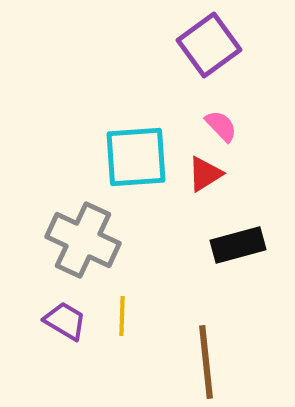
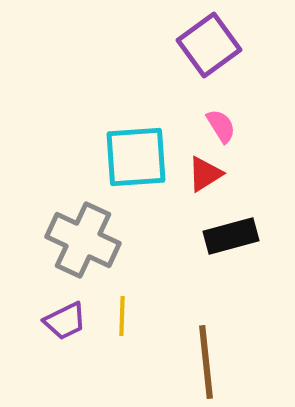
pink semicircle: rotated 12 degrees clockwise
black rectangle: moved 7 px left, 9 px up
purple trapezoid: rotated 123 degrees clockwise
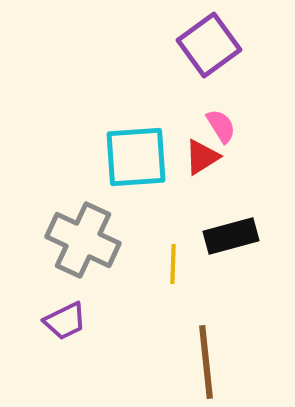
red triangle: moved 3 px left, 17 px up
yellow line: moved 51 px right, 52 px up
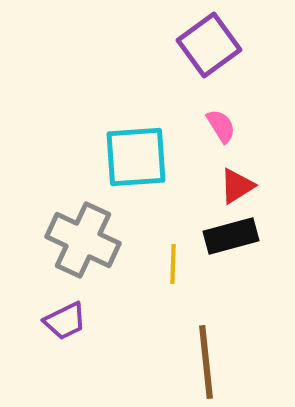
red triangle: moved 35 px right, 29 px down
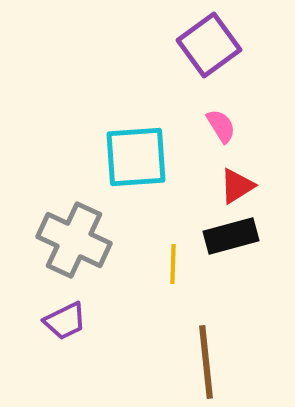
gray cross: moved 9 px left
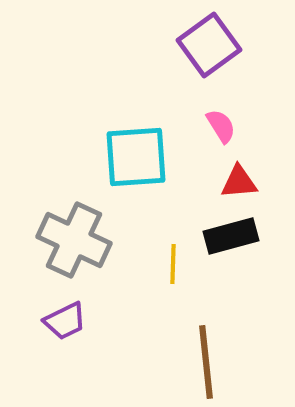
red triangle: moved 2 px right, 4 px up; rotated 27 degrees clockwise
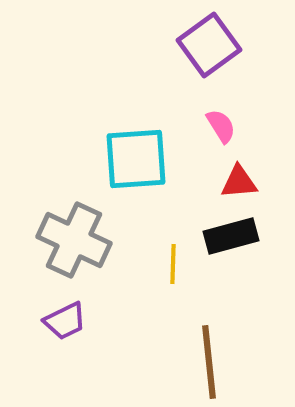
cyan square: moved 2 px down
brown line: moved 3 px right
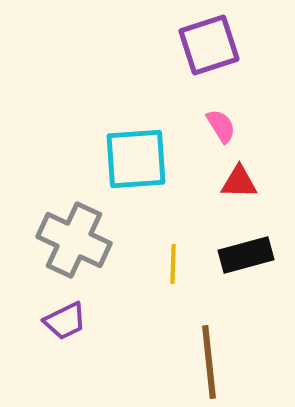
purple square: rotated 18 degrees clockwise
red triangle: rotated 6 degrees clockwise
black rectangle: moved 15 px right, 19 px down
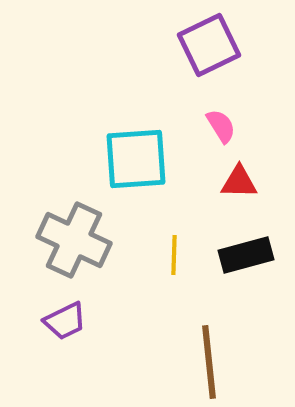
purple square: rotated 8 degrees counterclockwise
yellow line: moved 1 px right, 9 px up
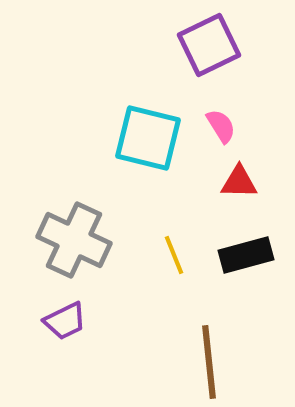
cyan square: moved 12 px right, 21 px up; rotated 18 degrees clockwise
yellow line: rotated 24 degrees counterclockwise
